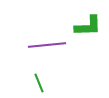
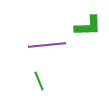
green line: moved 2 px up
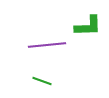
green line: moved 3 px right; rotated 48 degrees counterclockwise
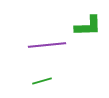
green line: rotated 36 degrees counterclockwise
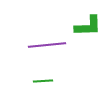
green line: moved 1 px right; rotated 12 degrees clockwise
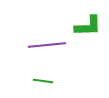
green line: rotated 12 degrees clockwise
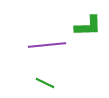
green line: moved 2 px right, 2 px down; rotated 18 degrees clockwise
